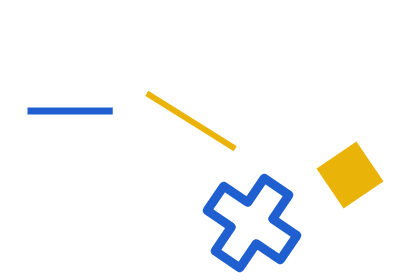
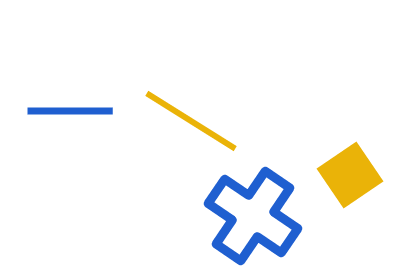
blue cross: moved 1 px right, 7 px up
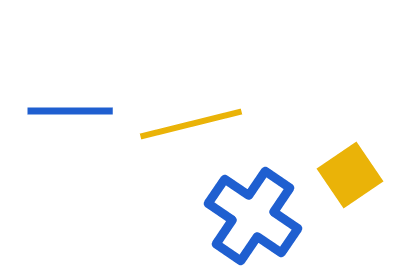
yellow line: moved 3 px down; rotated 46 degrees counterclockwise
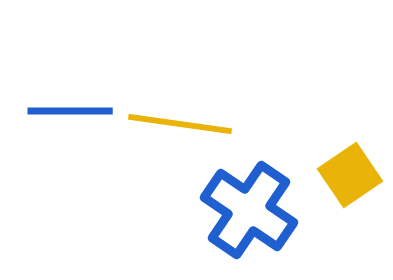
yellow line: moved 11 px left; rotated 22 degrees clockwise
blue cross: moved 4 px left, 6 px up
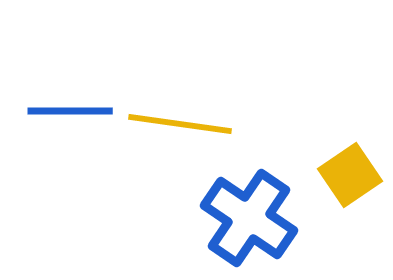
blue cross: moved 8 px down
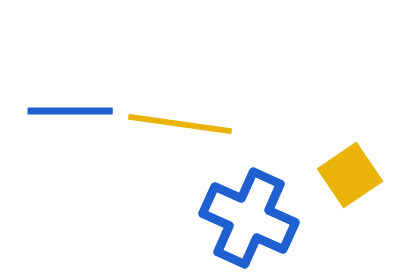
blue cross: rotated 10 degrees counterclockwise
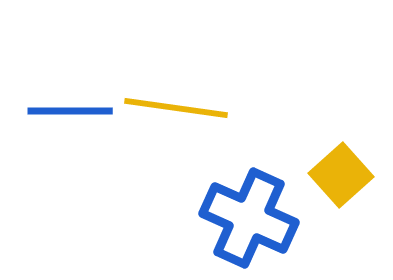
yellow line: moved 4 px left, 16 px up
yellow square: moved 9 px left; rotated 8 degrees counterclockwise
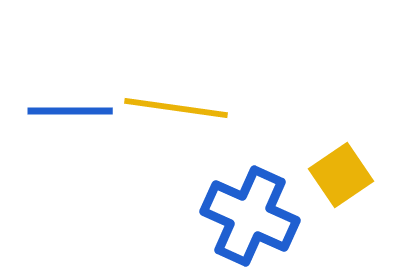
yellow square: rotated 8 degrees clockwise
blue cross: moved 1 px right, 2 px up
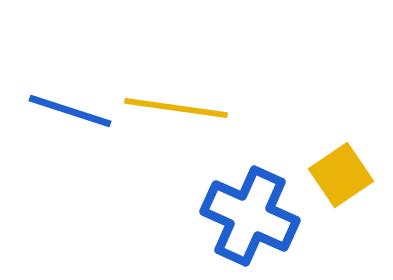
blue line: rotated 18 degrees clockwise
